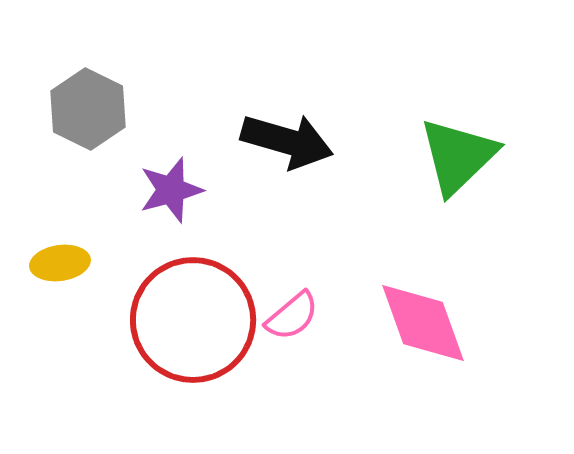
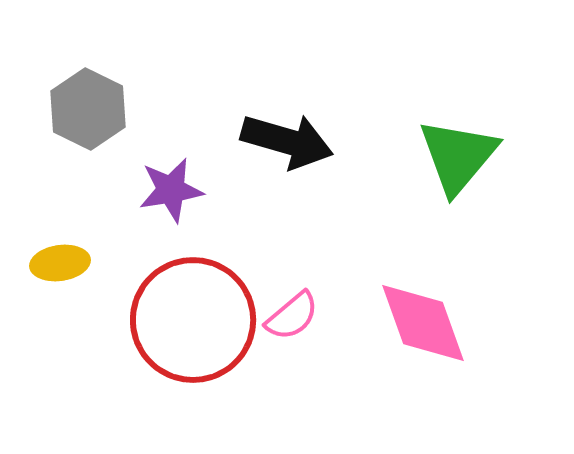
green triangle: rotated 6 degrees counterclockwise
purple star: rotated 6 degrees clockwise
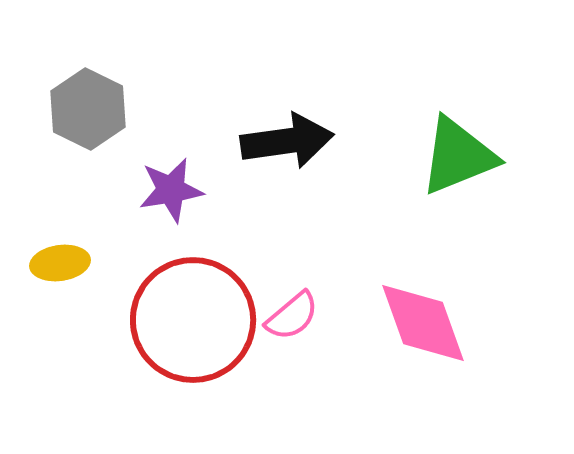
black arrow: rotated 24 degrees counterclockwise
green triangle: rotated 28 degrees clockwise
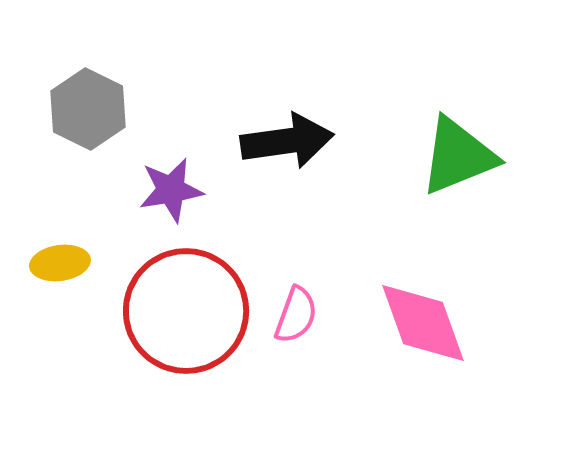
pink semicircle: moved 4 px right, 1 px up; rotated 30 degrees counterclockwise
red circle: moved 7 px left, 9 px up
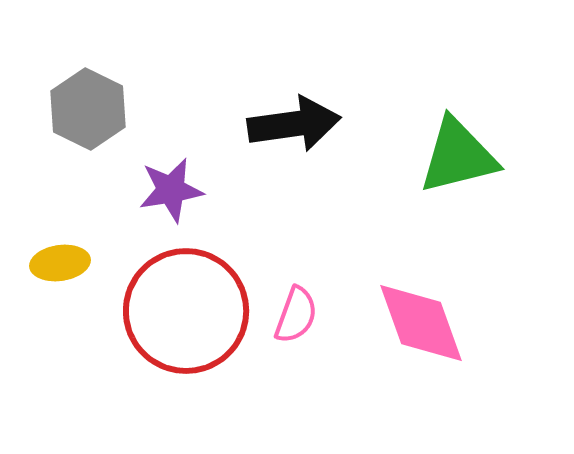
black arrow: moved 7 px right, 17 px up
green triangle: rotated 8 degrees clockwise
pink diamond: moved 2 px left
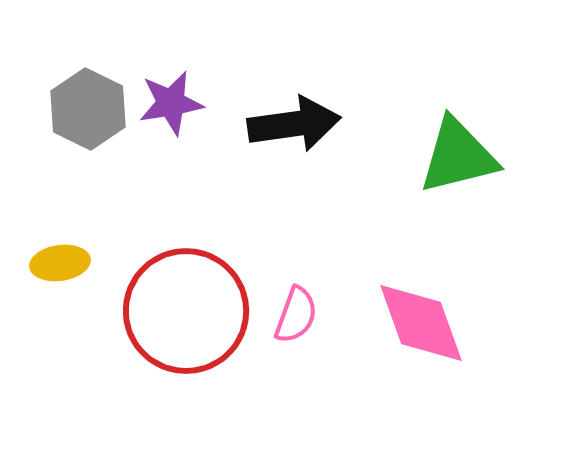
purple star: moved 87 px up
